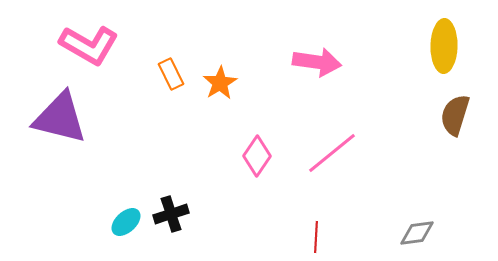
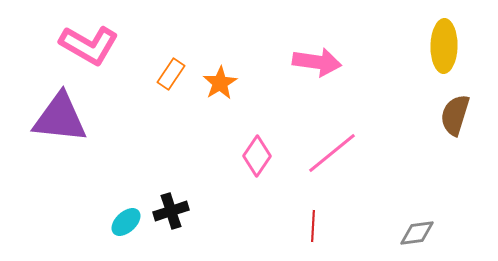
orange rectangle: rotated 60 degrees clockwise
purple triangle: rotated 8 degrees counterclockwise
black cross: moved 3 px up
red line: moved 3 px left, 11 px up
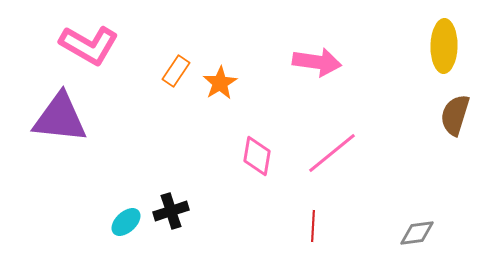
orange rectangle: moved 5 px right, 3 px up
pink diamond: rotated 24 degrees counterclockwise
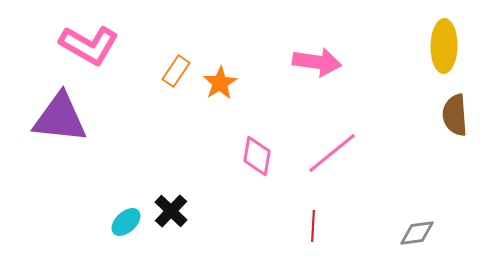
brown semicircle: rotated 21 degrees counterclockwise
black cross: rotated 28 degrees counterclockwise
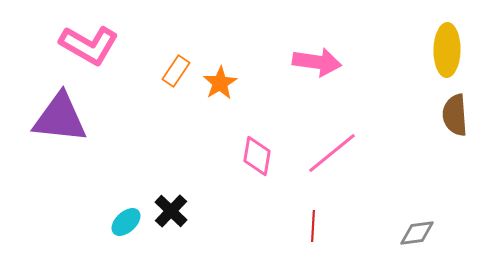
yellow ellipse: moved 3 px right, 4 px down
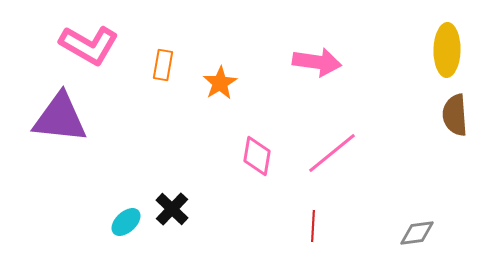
orange rectangle: moved 13 px left, 6 px up; rotated 24 degrees counterclockwise
black cross: moved 1 px right, 2 px up
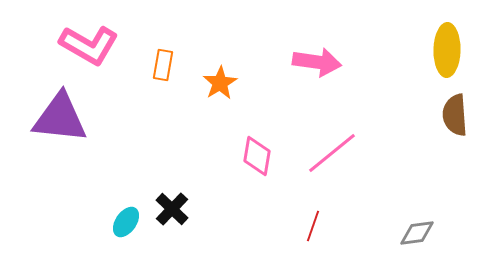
cyan ellipse: rotated 12 degrees counterclockwise
red line: rotated 16 degrees clockwise
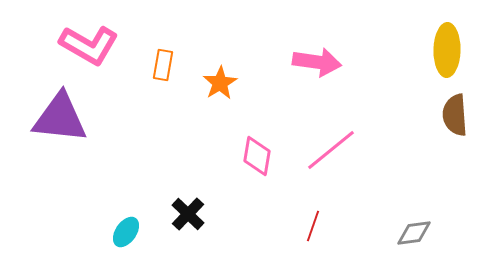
pink line: moved 1 px left, 3 px up
black cross: moved 16 px right, 5 px down
cyan ellipse: moved 10 px down
gray diamond: moved 3 px left
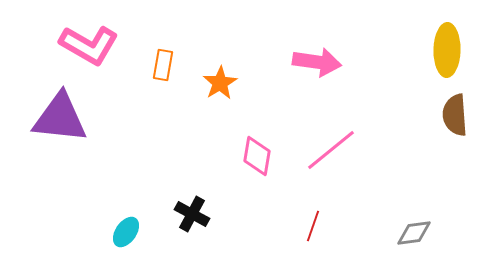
black cross: moved 4 px right; rotated 16 degrees counterclockwise
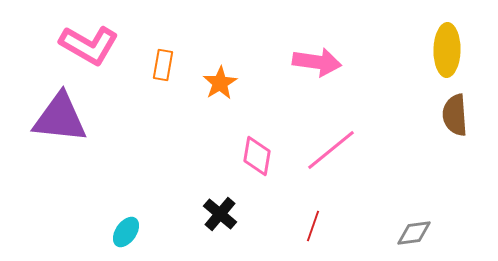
black cross: moved 28 px right; rotated 12 degrees clockwise
